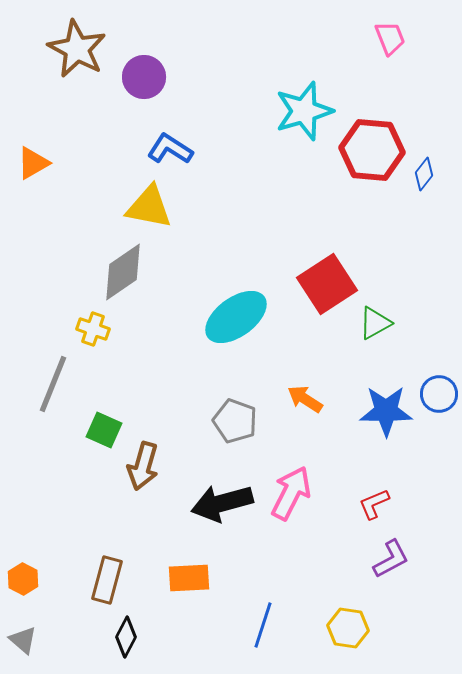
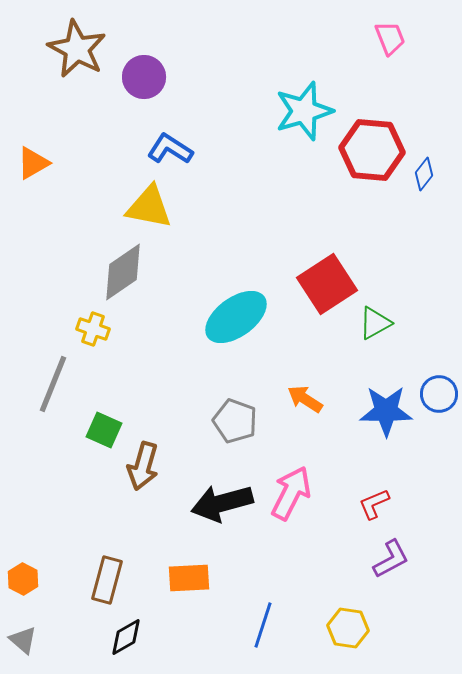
black diamond: rotated 33 degrees clockwise
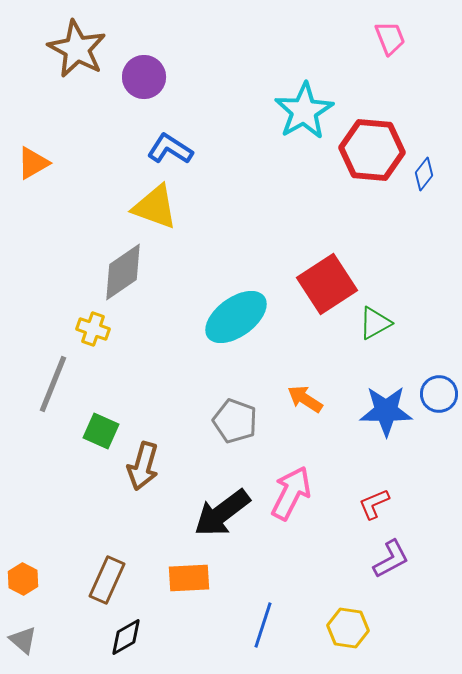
cyan star: rotated 14 degrees counterclockwise
yellow triangle: moved 6 px right; rotated 9 degrees clockwise
green square: moved 3 px left, 1 px down
black arrow: moved 10 px down; rotated 22 degrees counterclockwise
brown rectangle: rotated 9 degrees clockwise
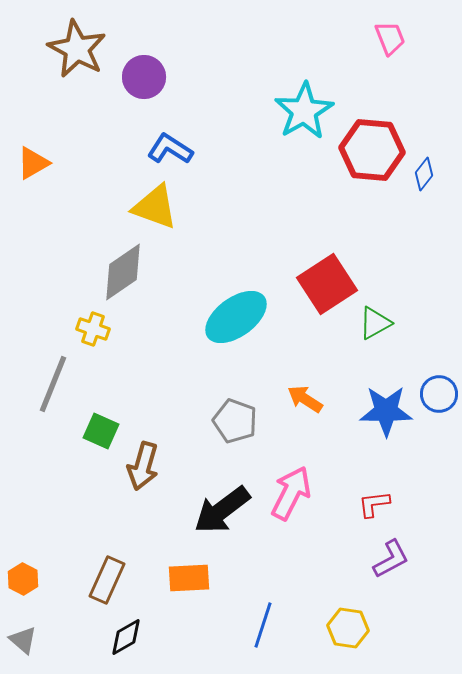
red L-shape: rotated 16 degrees clockwise
black arrow: moved 3 px up
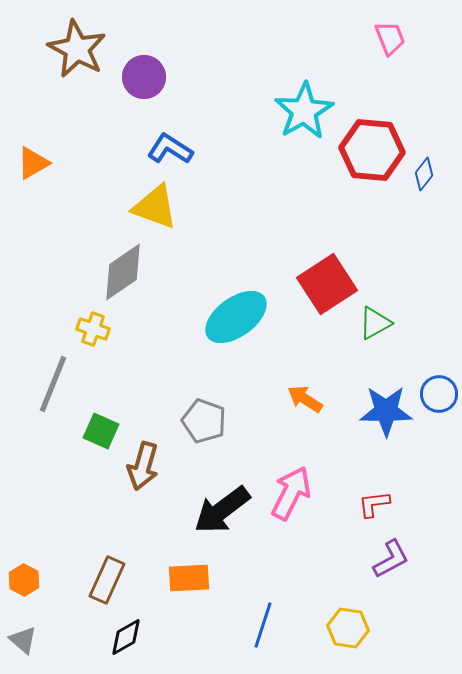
gray pentagon: moved 31 px left
orange hexagon: moved 1 px right, 1 px down
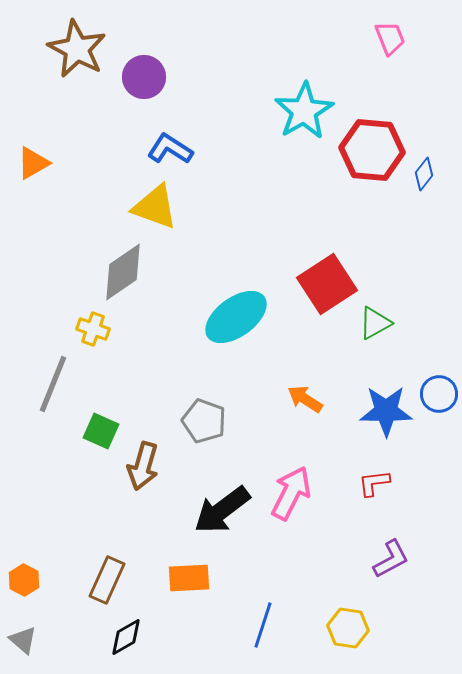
red L-shape: moved 21 px up
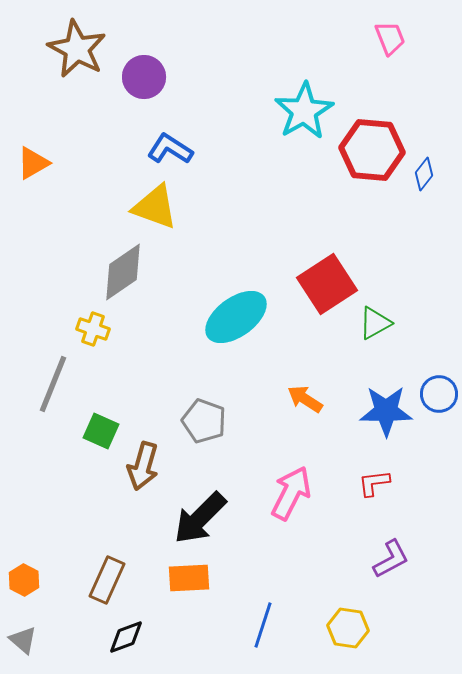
black arrow: moved 22 px left, 8 px down; rotated 8 degrees counterclockwise
black diamond: rotated 9 degrees clockwise
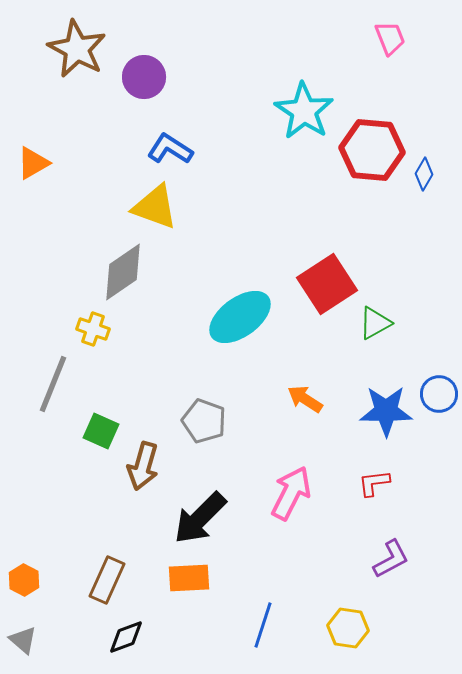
cyan star: rotated 8 degrees counterclockwise
blue diamond: rotated 8 degrees counterclockwise
cyan ellipse: moved 4 px right
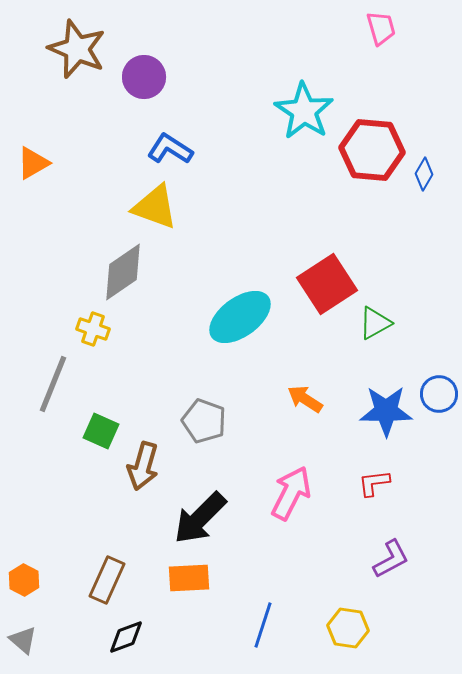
pink trapezoid: moved 9 px left, 10 px up; rotated 6 degrees clockwise
brown star: rotated 6 degrees counterclockwise
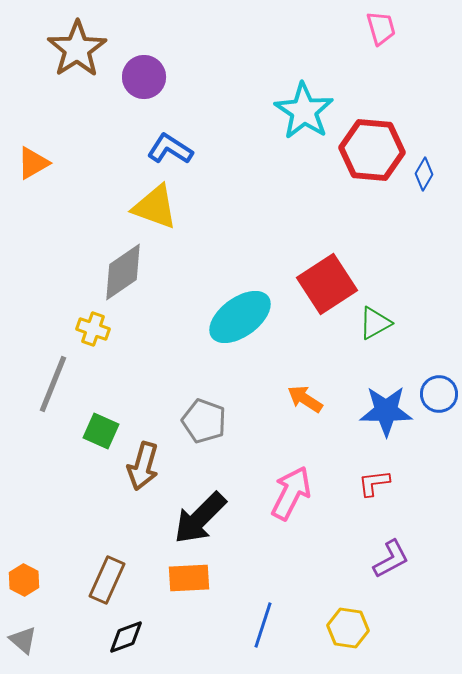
brown star: rotated 16 degrees clockwise
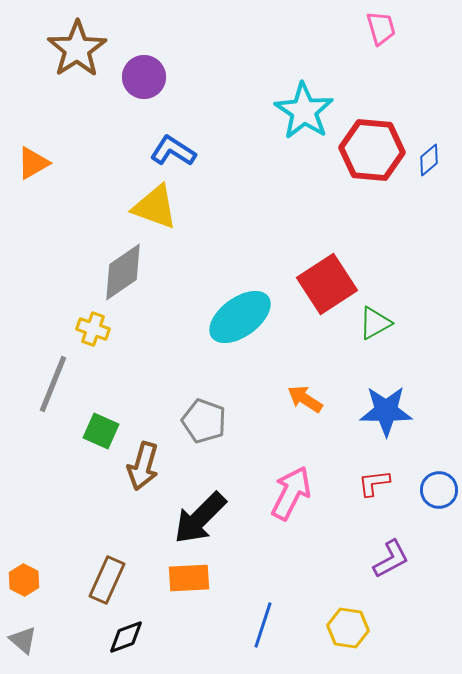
blue L-shape: moved 3 px right, 2 px down
blue diamond: moved 5 px right, 14 px up; rotated 20 degrees clockwise
blue circle: moved 96 px down
